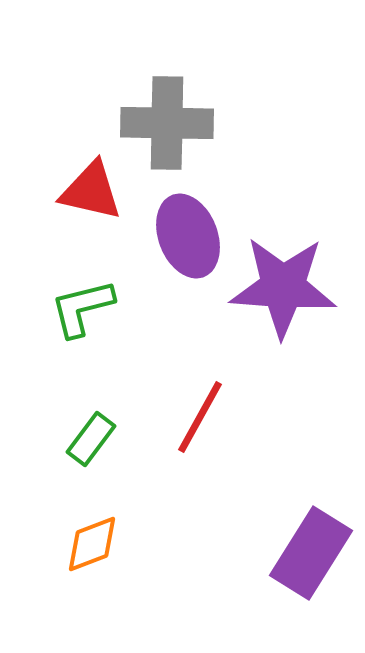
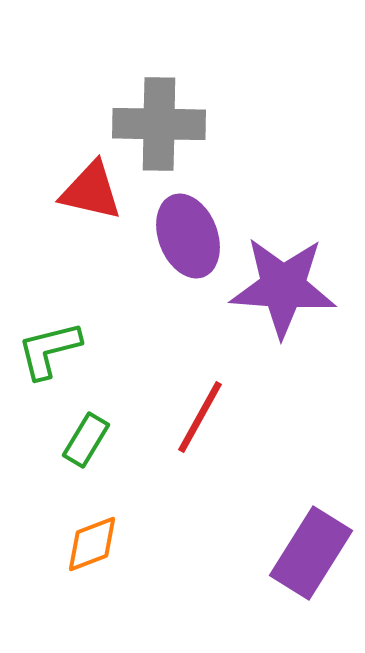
gray cross: moved 8 px left, 1 px down
green L-shape: moved 33 px left, 42 px down
green rectangle: moved 5 px left, 1 px down; rotated 6 degrees counterclockwise
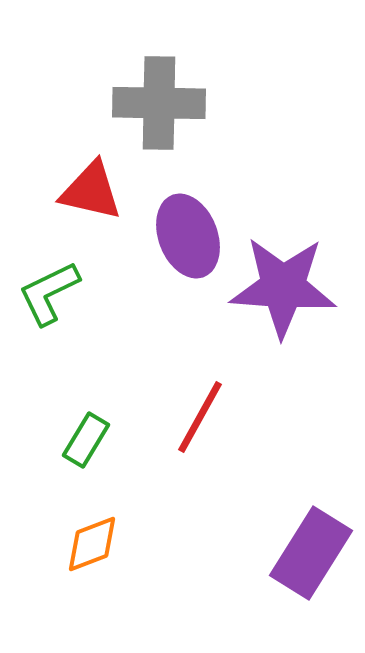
gray cross: moved 21 px up
green L-shape: moved 57 px up; rotated 12 degrees counterclockwise
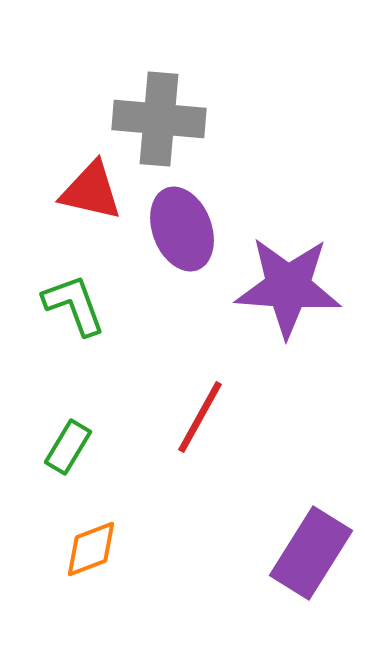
gray cross: moved 16 px down; rotated 4 degrees clockwise
purple ellipse: moved 6 px left, 7 px up
purple star: moved 5 px right
green L-shape: moved 25 px right, 12 px down; rotated 96 degrees clockwise
green rectangle: moved 18 px left, 7 px down
orange diamond: moved 1 px left, 5 px down
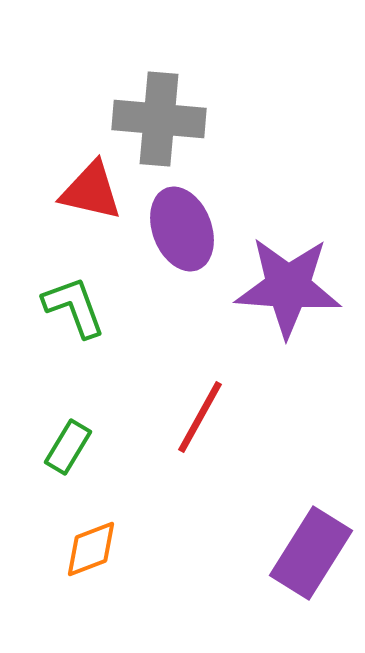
green L-shape: moved 2 px down
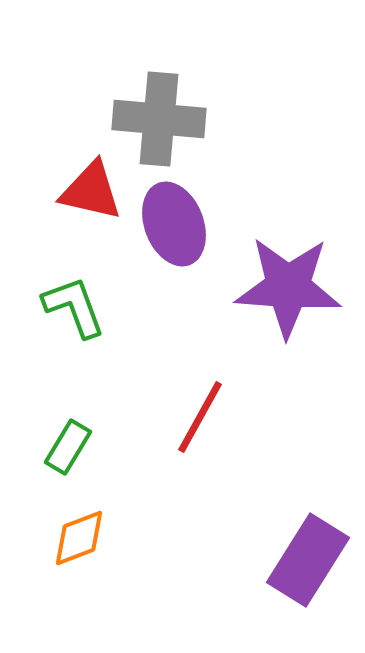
purple ellipse: moved 8 px left, 5 px up
orange diamond: moved 12 px left, 11 px up
purple rectangle: moved 3 px left, 7 px down
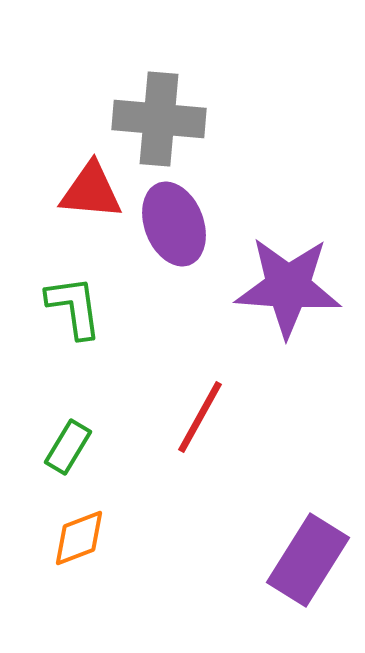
red triangle: rotated 8 degrees counterclockwise
green L-shape: rotated 12 degrees clockwise
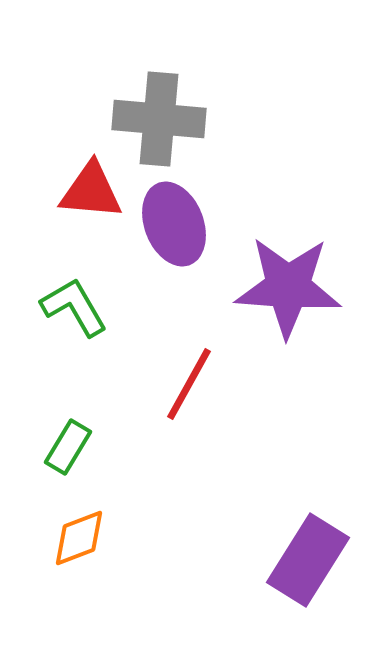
green L-shape: rotated 22 degrees counterclockwise
red line: moved 11 px left, 33 px up
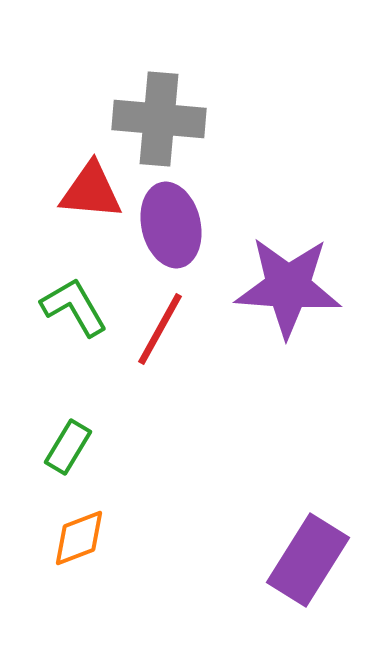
purple ellipse: moved 3 px left, 1 px down; rotated 8 degrees clockwise
red line: moved 29 px left, 55 px up
